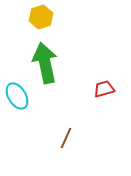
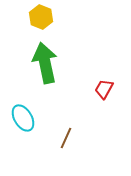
yellow hexagon: rotated 20 degrees counterclockwise
red trapezoid: rotated 45 degrees counterclockwise
cyan ellipse: moved 6 px right, 22 px down
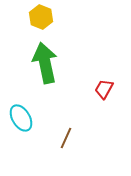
cyan ellipse: moved 2 px left
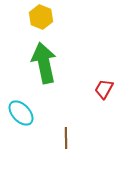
green arrow: moved 1 px left
cyan ellipse: moved 5 px up; rotated 12 degrees counterclockwise
brown line: rotated 25 degrees counterclockwise
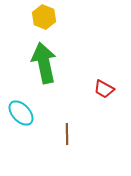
yellow hexagon: moved 3 px right
red trapezoid: rotated 90 degrees counterclockwise
brown line: moved 1 px right, 4 px up
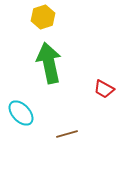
yellow hexagon: moved 1 px left; rotated 20 degrees clockwise
green arrow: moved 5 px right
brown line: rotated 75 degrees clockwise
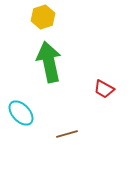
green arrow: moved 1 px up
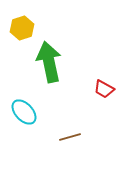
yellow hexagon: moved 21 px left, 11 px down
cyan ellipse: moved 3 px right, 1 px up
brown line: moved 3 px right, 3 px down
